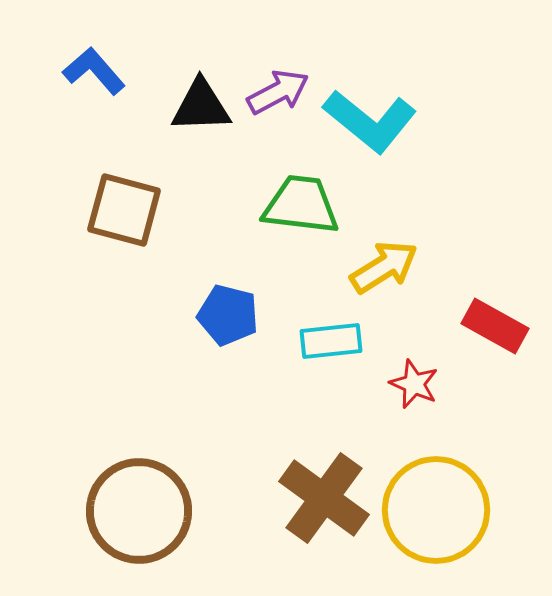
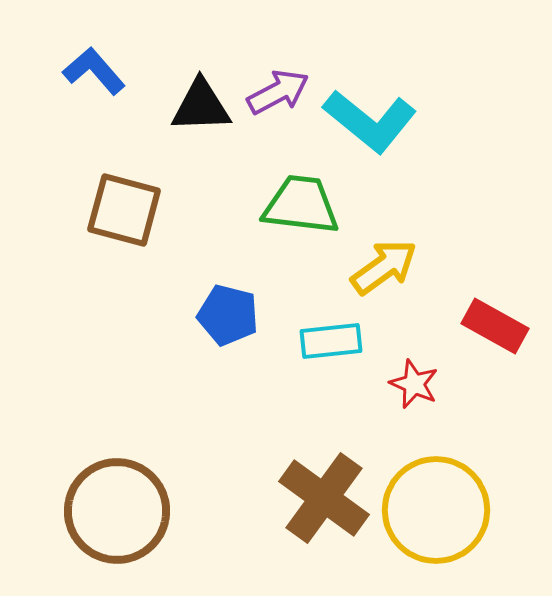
yellow arrow: rotated 4 degrees counterclockwise
brown circle: moved 22 px left
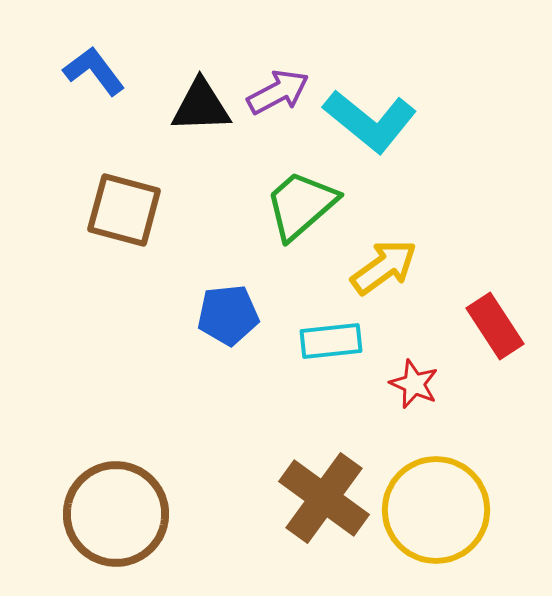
blue L-shape: rotated 4 degrees clockwise
green trapezoid: rotated 48 degrees counterclockwise
blue pentagon: rotated 20 degrees counterclockwise
red rectangle: rotated 28 degrees clockwise
brown circle: moved 1 px left, 3 px down
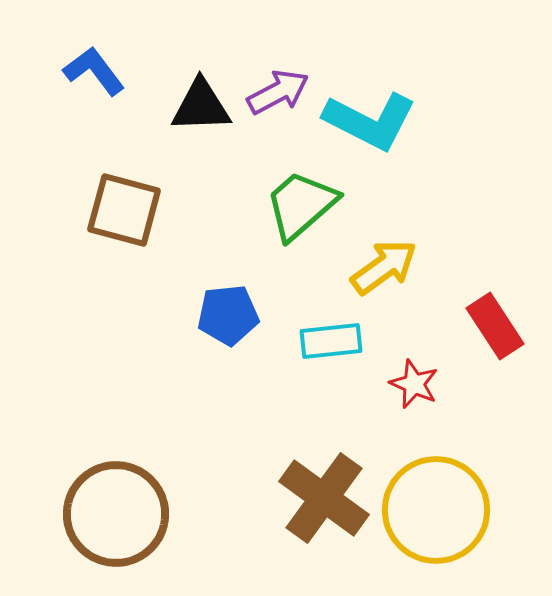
cyan L-shape: rotated 12 degrees counterclockwise
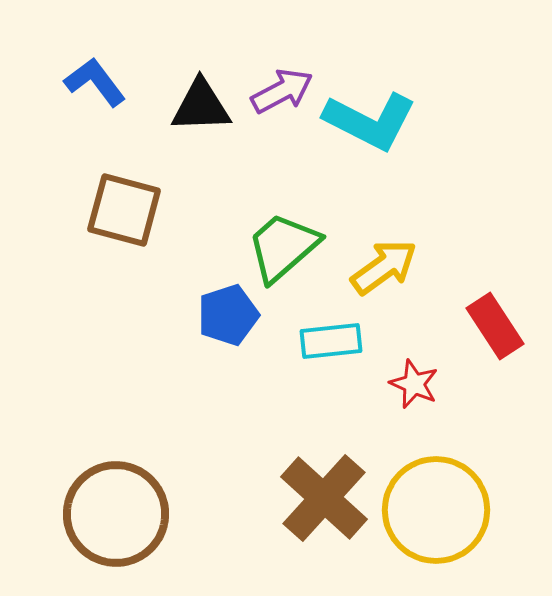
blue L-shape: moved 1 px right, 11 px down
purple arrow: moved 4 px right, 1 px up
green trapezoid: moved 18 px left, 42 px down
blue pentagon: rotated 12 degrees counterclockwise
brown cross: rotated 6 degrees clockwise
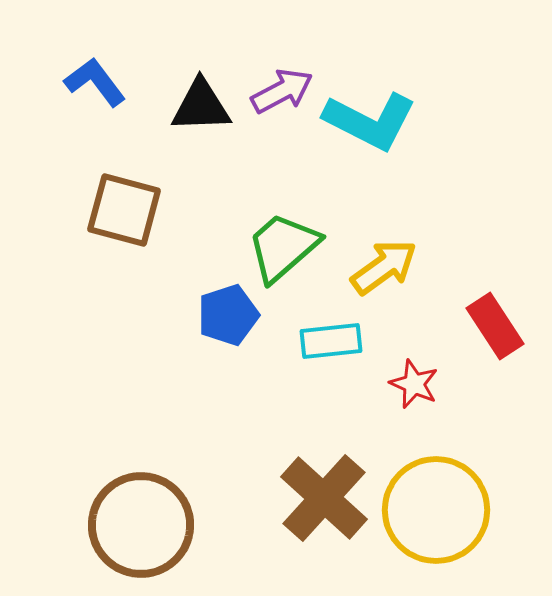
brown circle: moved 25 px right, 11 px down
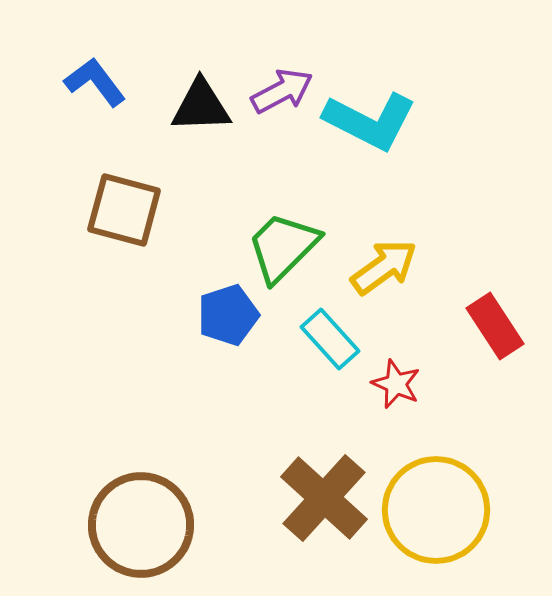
green trapezoid: rotated 4 degrees counterclockwise
cyan rectangle: moved 1 px left, 2 px up; rotated 54 degrees clockwise
red star: moved 18 px left
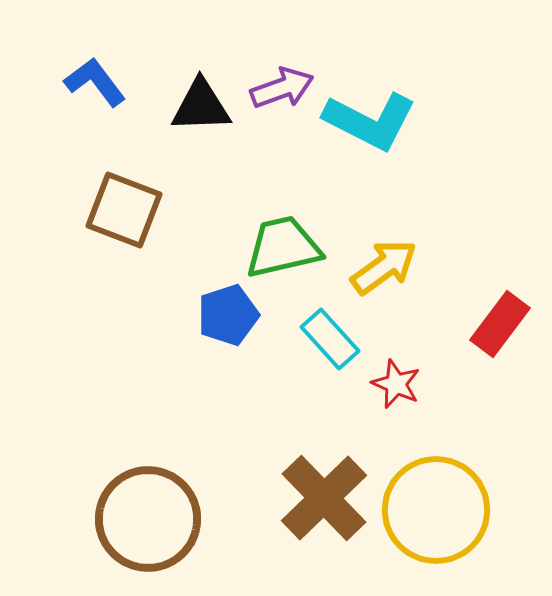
purple arrow: moved 3 px up; rotated 8 degrees clockwise
brown square: rotated 6 degrees clockwise
green trapezoid: rotated 32 degrees clockwise
red rectangle: moved 5 px right, 2 px up; rotated 70 degrees clockwise
brown cross: rotated 4 degrees clockwise
brown circle: moved 7 px right, 6 px up
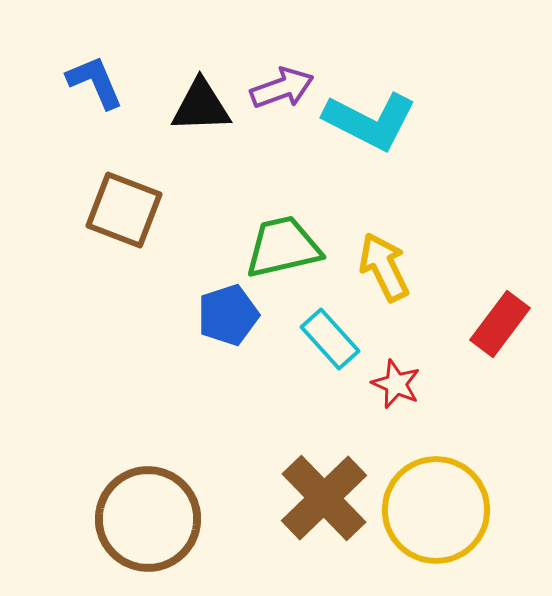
blue L-shape: rotated 14 degrees clockwise
yellow arrow: rotated 80 degrees counterclockwise
